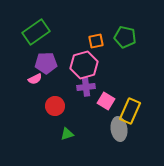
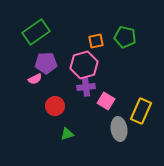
yellow rectangle: moved 11 px right
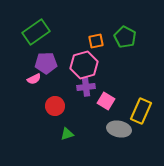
green pentagon: rotated 15 degrees clockwise
pink semicircle: moved 1 px left
gray ellipse: rotated 70 degrees counterclockwise
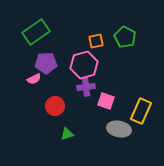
pink square: rotated 12 degrees counterclockwise
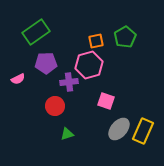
green pentagon: rotated 15 degrees clockwise
pink hexagon: moved 5 px right
pink semicircle: moved 16 px left
purple cross: moved 17 px left, 5 px up
yellow rectangle: moved 2 px right, 20 px down
gray ellipse: rotated 60 degrees counterclockwise
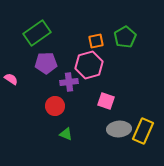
green rectangle: moved 1 px right, 1 px down
pink semicircle: moved 7 px left; rotated 120 degrees counterclockwise
gray ellipse: rotated 45 degrees clockwise
green triangle: moved 1 px left; rotated 40 degrees clockwise
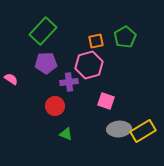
green rectangle: moved 6 px right, 2 px up; rotated 12 degrees counterclockwise
yellow rectangle: rotated 35 degrees clockwise
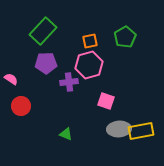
orange square: moved 6 px left
red circle: moved 34 px left
yellow rectangle: moved 2 px left; rotated 20 degrees clockwise
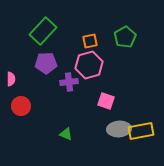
pink semicircle: rotated 56 degrees clockwise
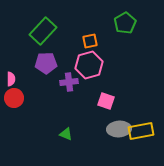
green pentagon: moved 14 px up
red circle: moved 7 px left, 8 px up
